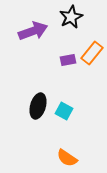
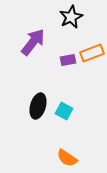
purple arrow: moved 11 px down; rotated 32 degrees counterclockwise
orange rectangle: rotated 30 degrees clockwise
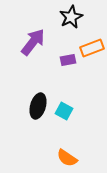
orange rectangle: moved 5 px up
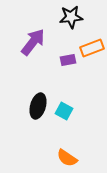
black star: rotated 20 degrees clockwise
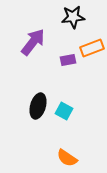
black star: moved 2 px right
